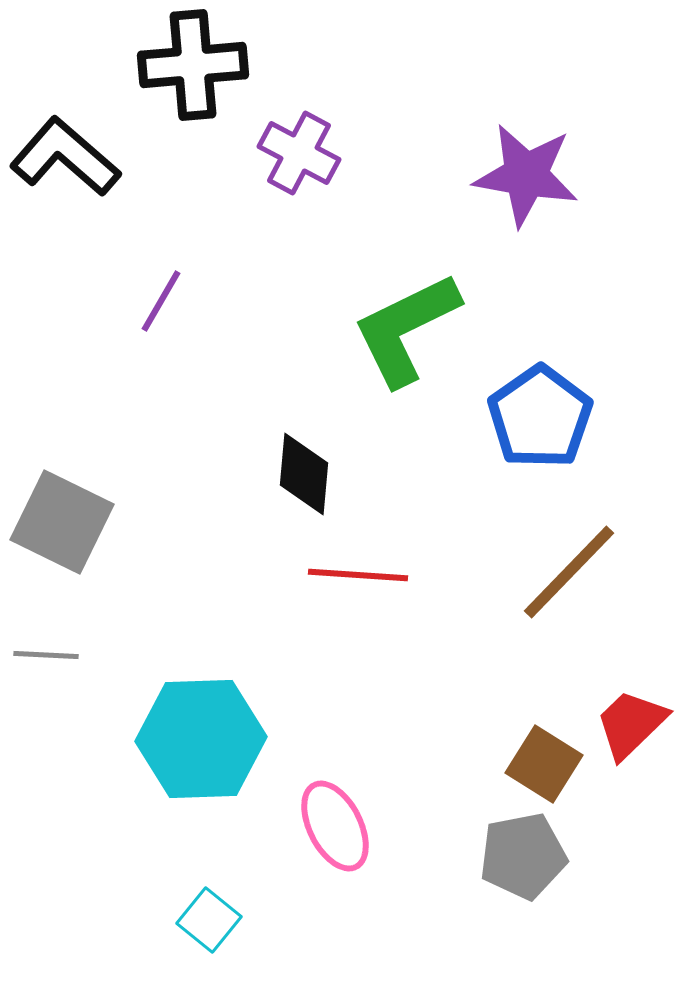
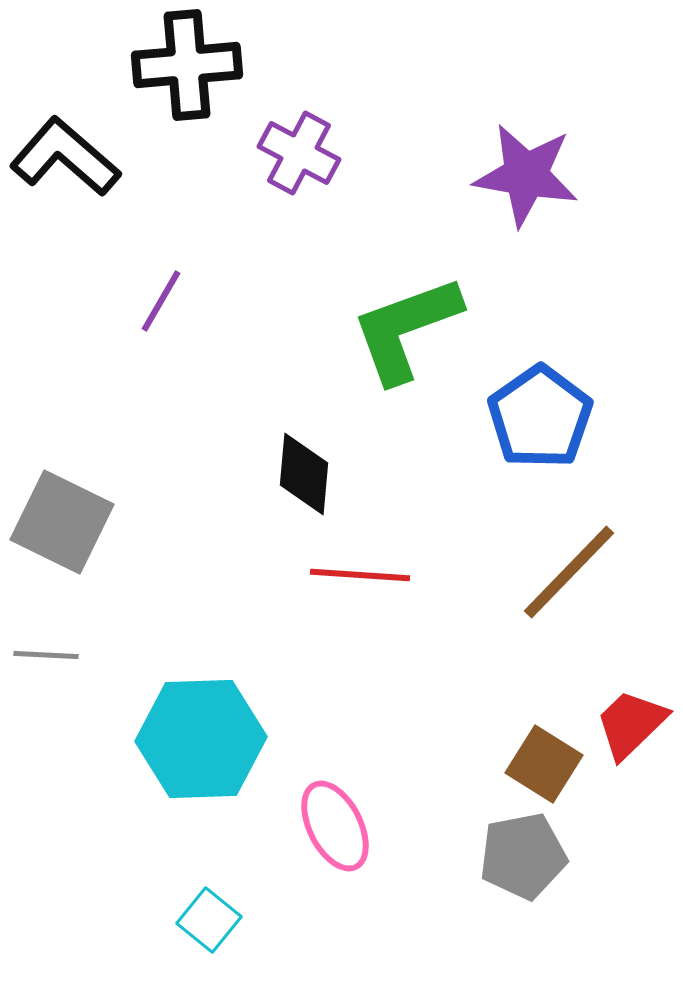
black cross: moved 6 px left
green L-shape: rotated 6 degrees clockwise
red line: moved 2 px right
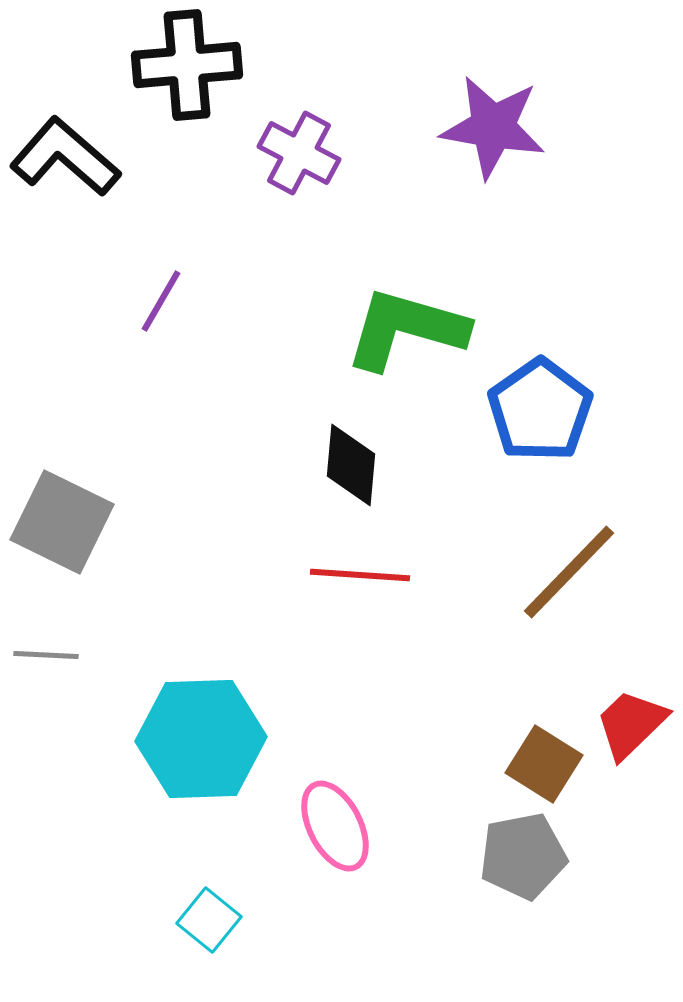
purple star: moved 33 px left, 48 px up
green L-shape: rotated 36 degrees clockwise
blue pentagon: moved 7 px up
black diamond: moved 47 px right, 9 px up
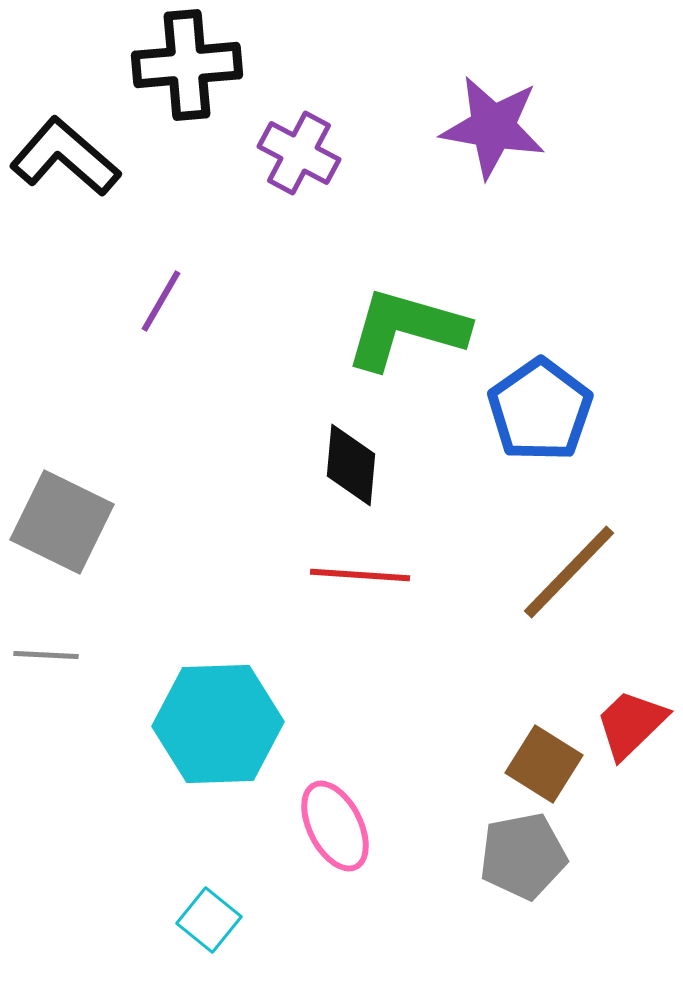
cyan hexagon: moved 17 px right, 15 px up
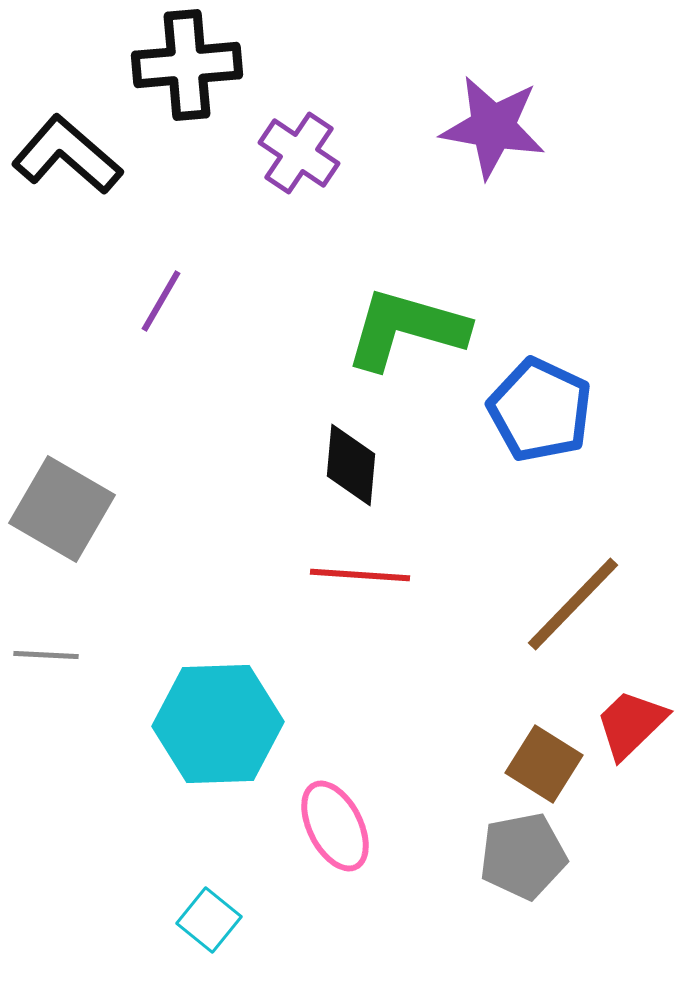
purple cross: rotated 6 degrees clockwise
black L-shape: moved 2 px right, 2 px up
blue pentagon: rotated 12 degrees counterclockwise
gray square: moved 13 px up; rotated 4 degrees clockwise
brown line: moved 4 px right, 32 px down
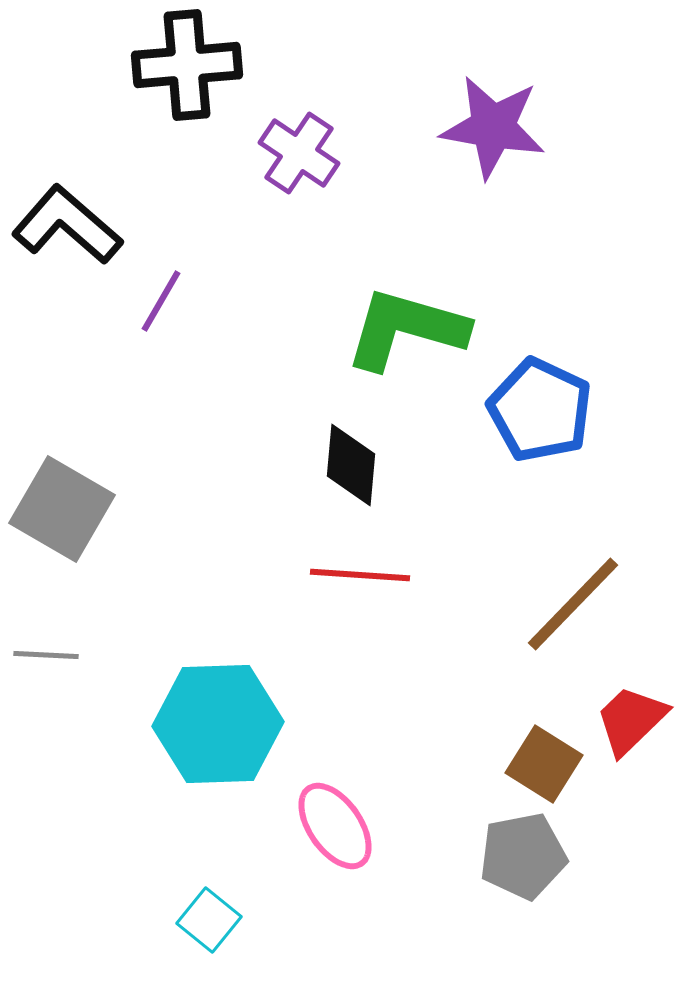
black L-shape: moved 70 px down
red trapezoid: moved 4 px up
pink ellipse: rotated 8 degrees counterclockwise
